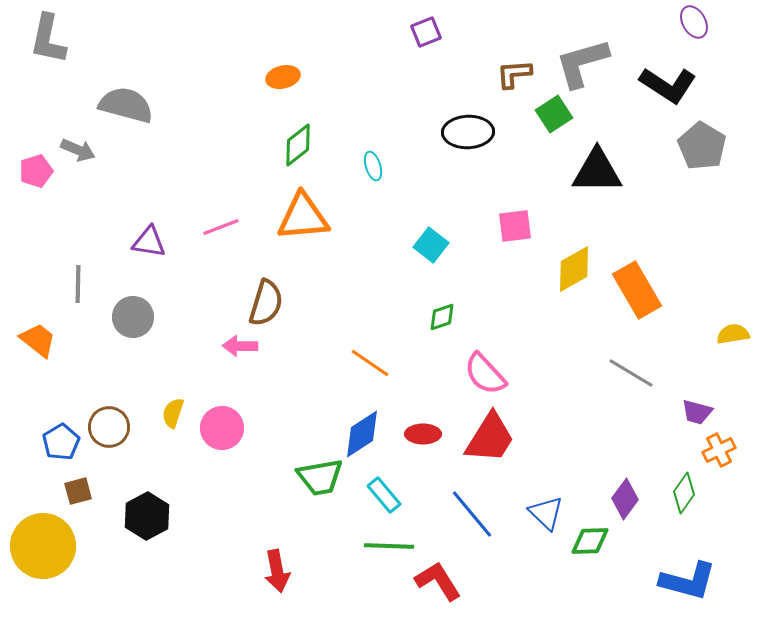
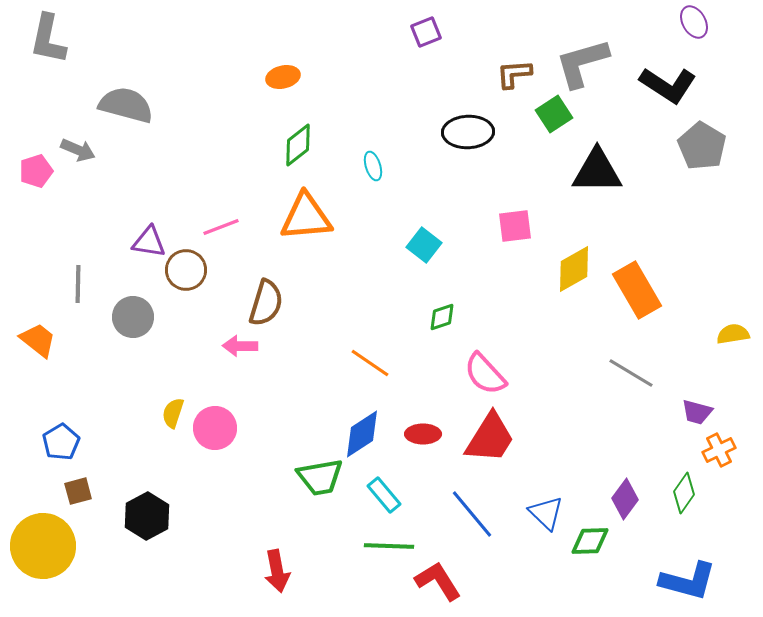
orange triangle at (303, 217): moved 3 px right
cyan square at (431, 245): moved 7 px left
brown circle at (109, 427): moved 77 px right, 157 px up
pink circle at (222, 428): moved 7 px left
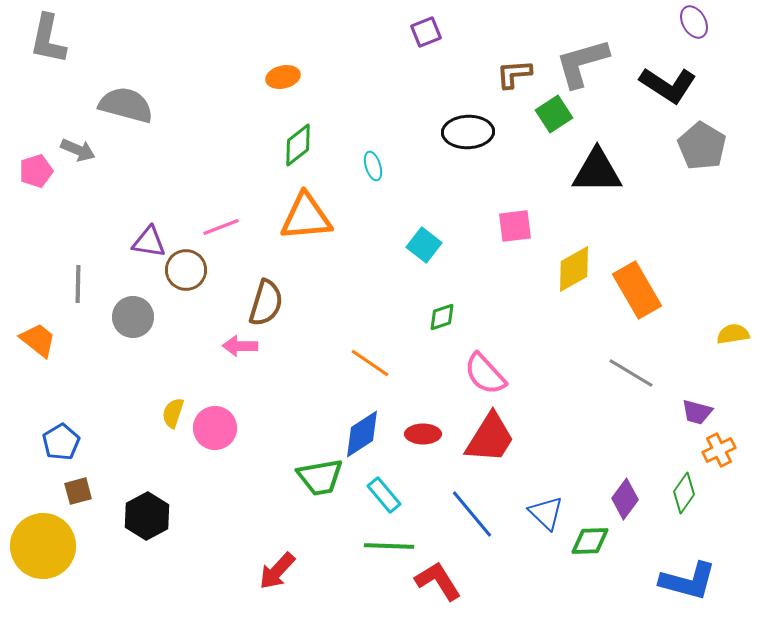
red arrow at (277, 571): rotated 54 degrees clockwise
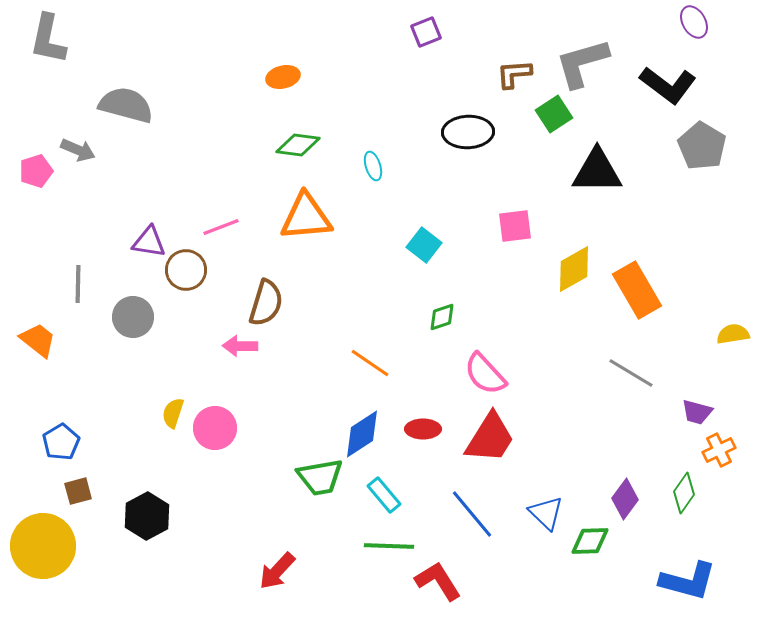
black L-shape at (668, 85): rotated 4 degrees clockwise
green diamond at (298, 145): rotated 45 degrees clockwise
red ellipse at (423, 434): moved 5 px up
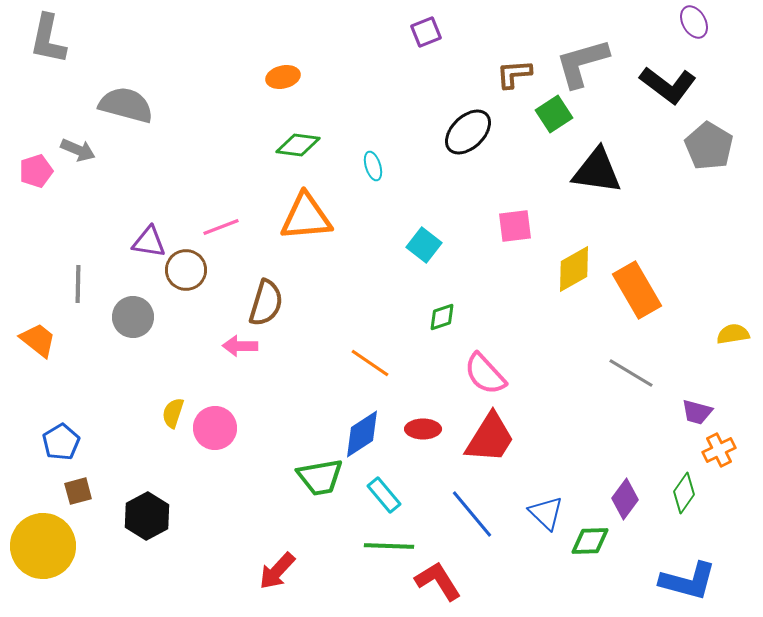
black ellipse at (468, 132): rotated 42 degrees counterclockwise
gray pentagon at (702, 146): moved 7 px right
black triangle at (597, 171): rotated 8 degrees clockwise
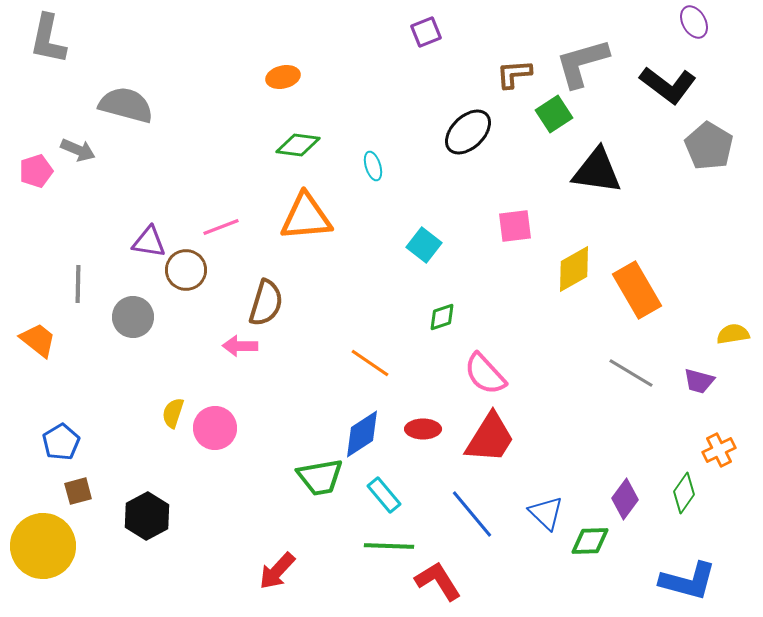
purple trapezoid at (697, 412): moved 2 px right, 31 px up
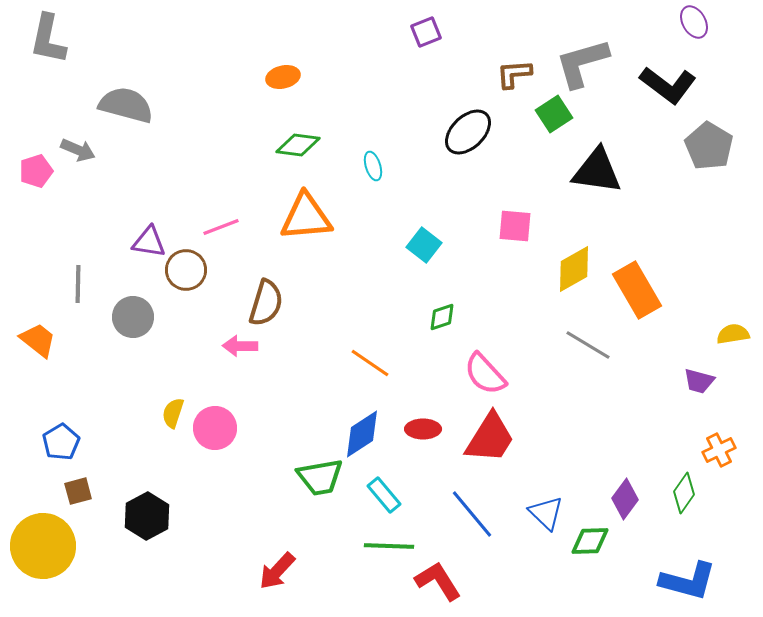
pink square at (515, 226): rotated 12 degrees clockwise
gray line at (631, 373): moved 43 px left, 28 px up
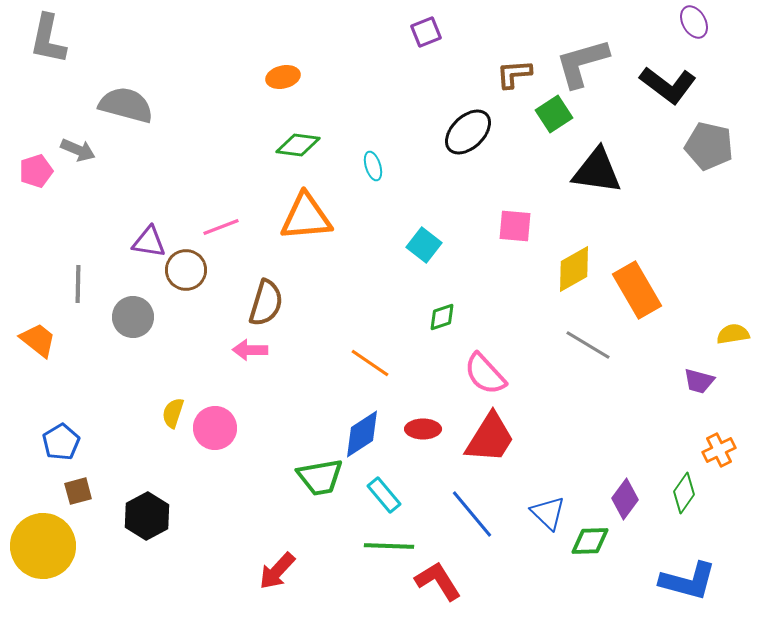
gray pentagon at (709, 146): rotated 18 degrees counterclockwise
pink arrow at (240, 346): moved 10 px right, 4 px down
blue triangle at (546, 513): moved 2 px right
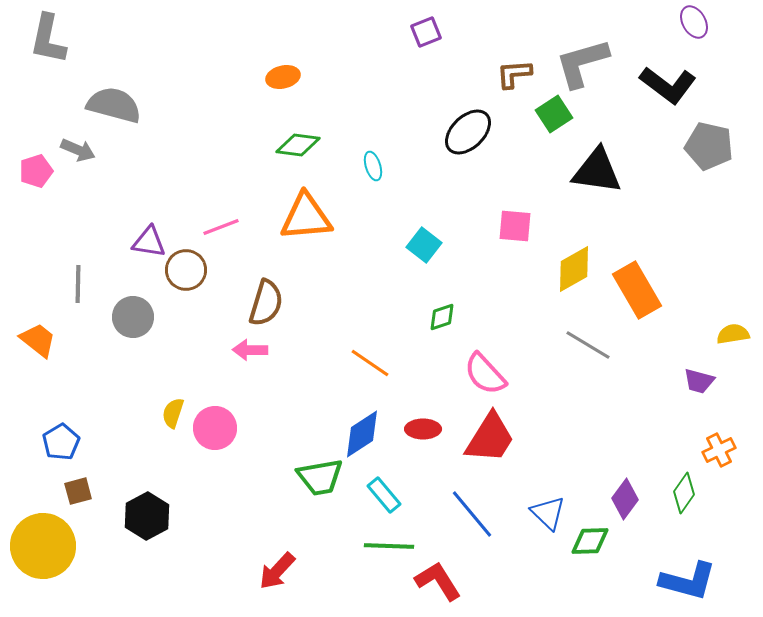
gray semicircle at (126, 105): moved 12 px left
